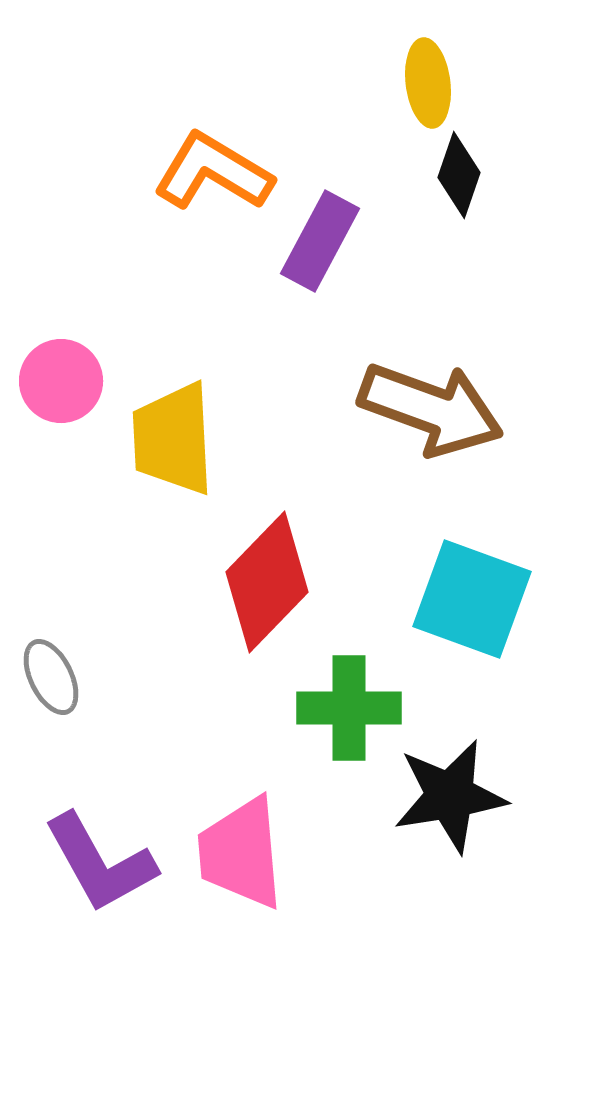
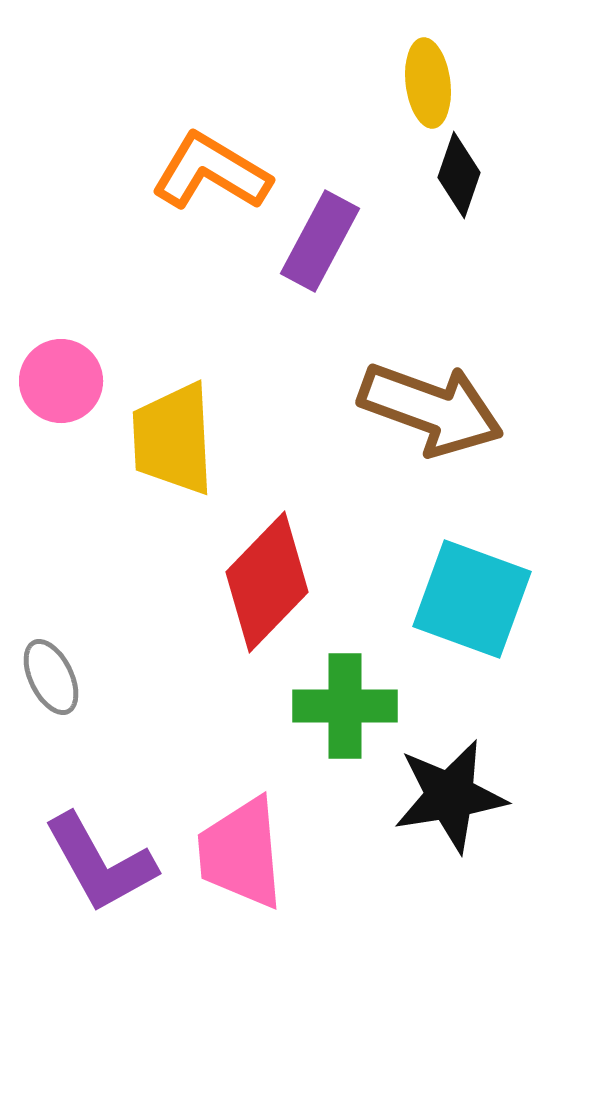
orange L-shape: moved 2 px left
green cross: moved 4 px left, 2 px up
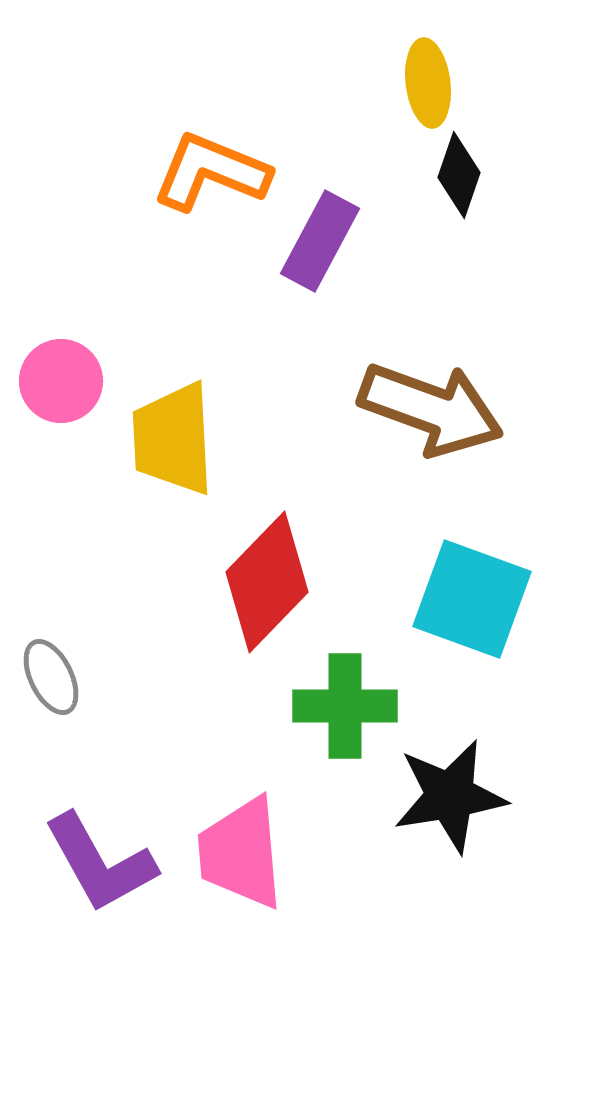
orange L-shape: rotated 9 degrees counterclockwise
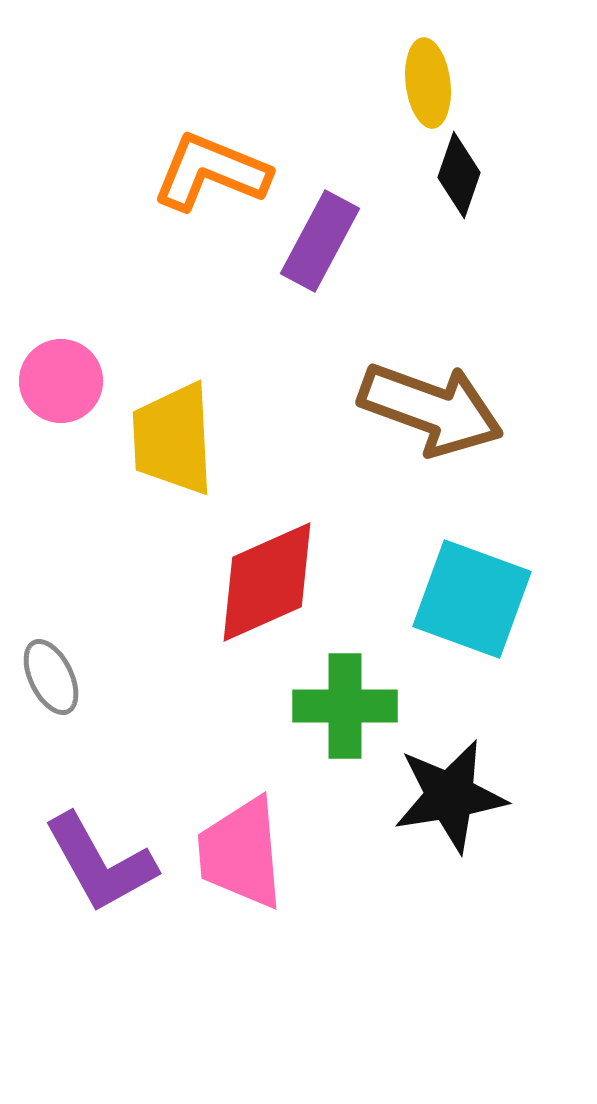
red diamond: rotated 22 degrees clockwise
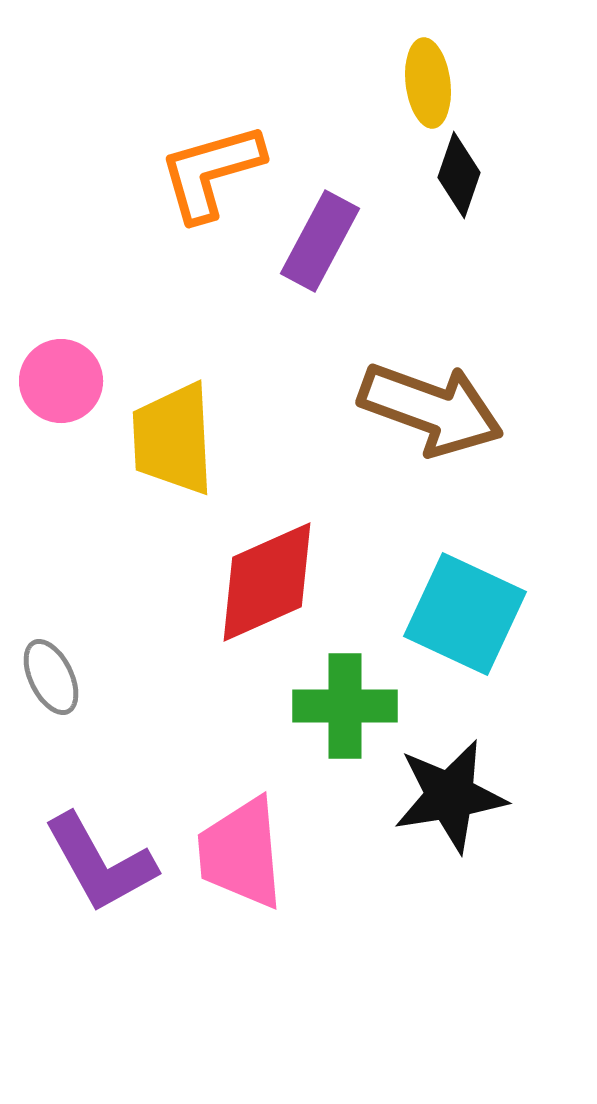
orange L-shape: rotated 38 degrees counterclockwise
cyan square: moved 7 px left, 15 px down; rotated 5 degrees clockwise
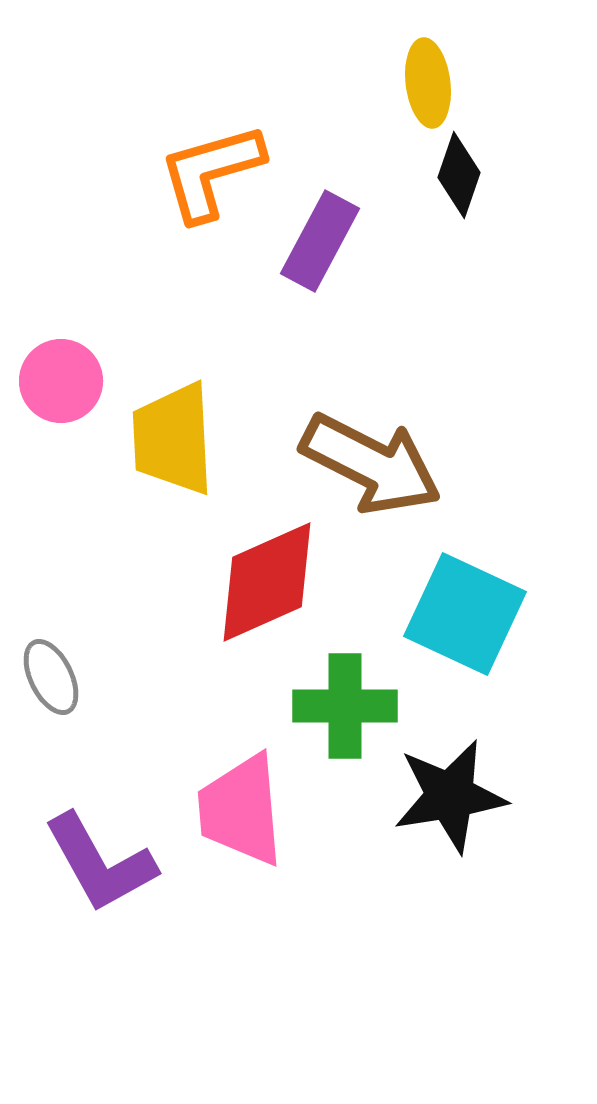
brown arrow: moved 60 px left, 55 px down; rotated 7 degrees clockwise
pink trapezoid: moved 43 px up
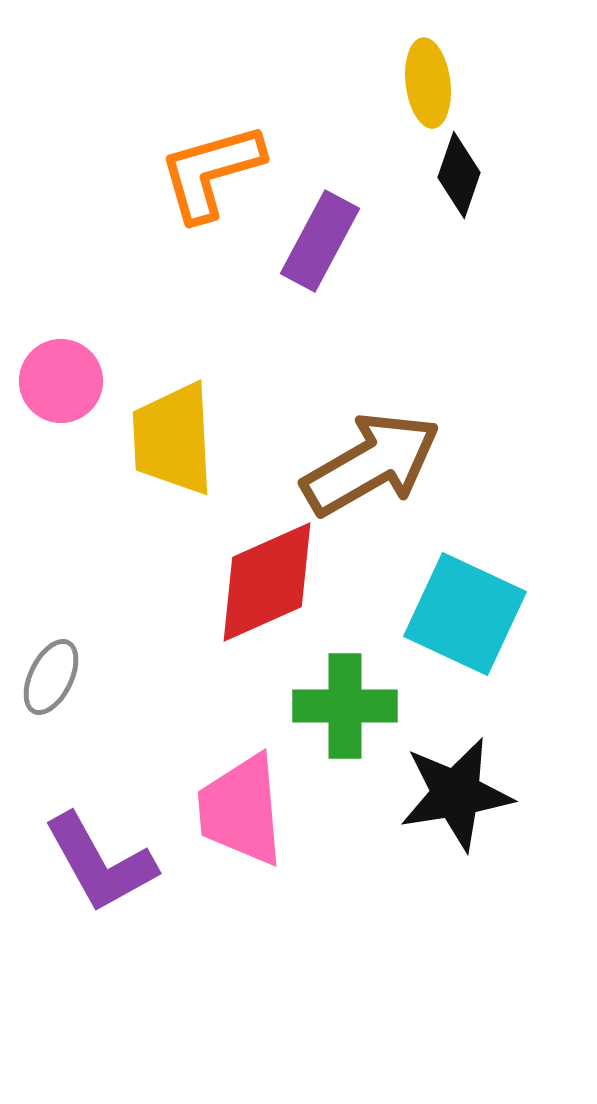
brown arrow: rotated 57 degrees counterclockwise
gray ellipse: rotated 52 degrees clockwise
black star: moved 6 px right, 2 px up
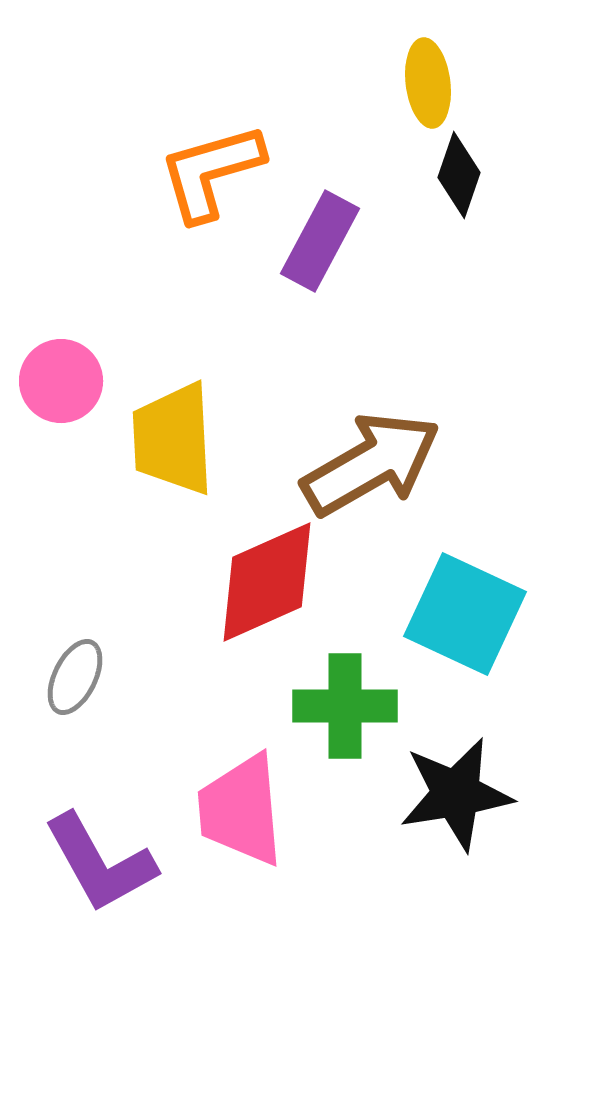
gray ellipse: moved 24 px right
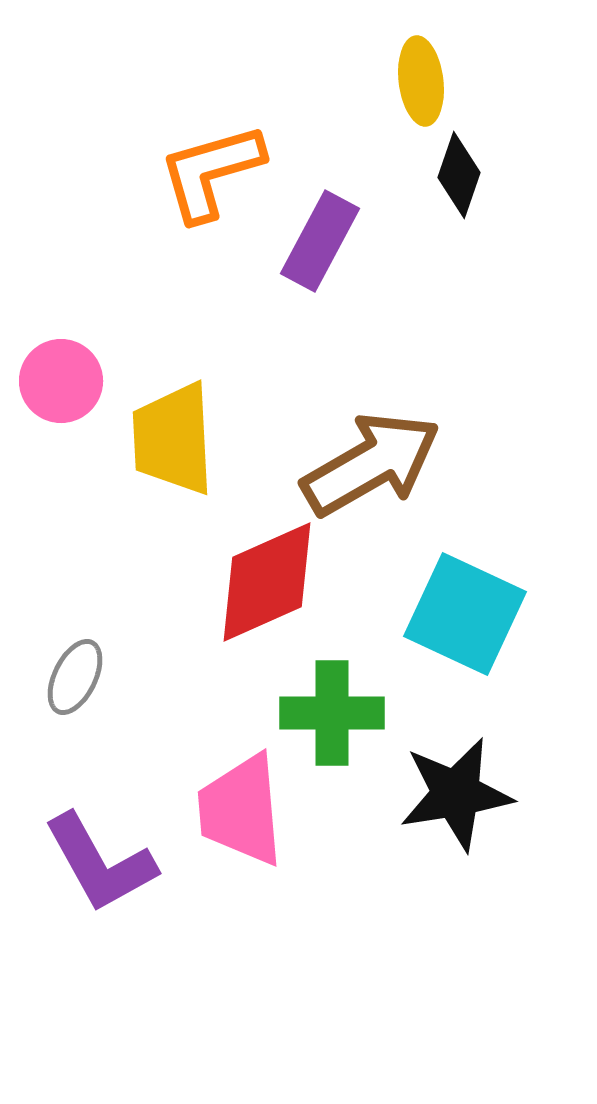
yellow ellipse: moved 7 px left, 2 px up
green cross: moved 13 px left, 7 px down
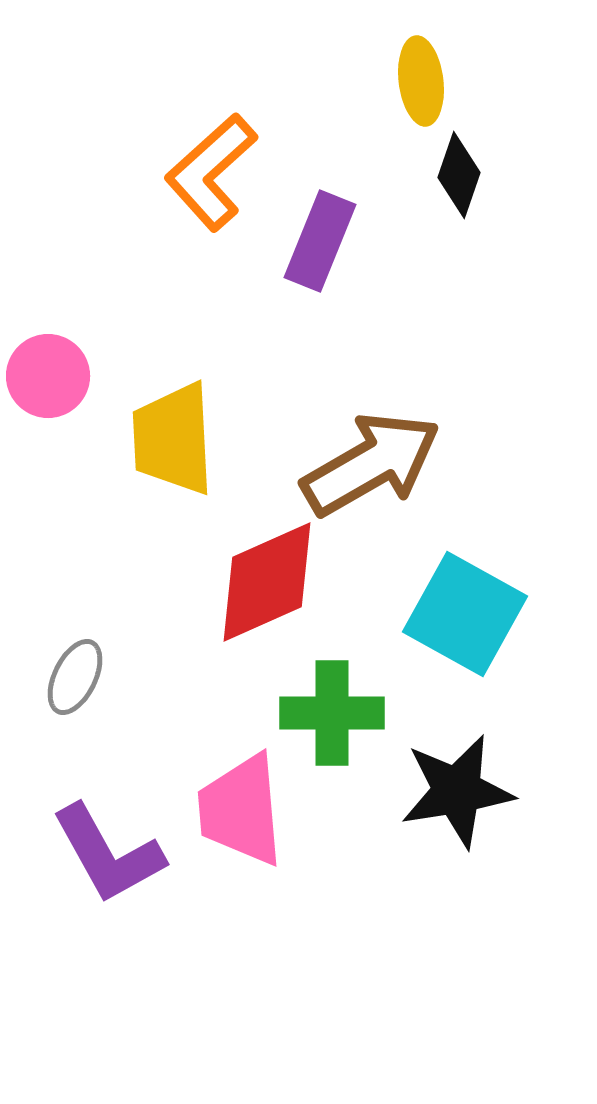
orange L-shape: rotated 26 degrees counterclockwise
purple rectangle: rotated 6 degrees counterclockwise
pink circle: moved 13 px left, 5 px up
cyan square: rotated 4 degrees clockwise
black star: moved 1 px right, 3 px up
purple L-shape: moved 8 px right, 9 px up
